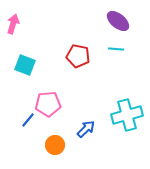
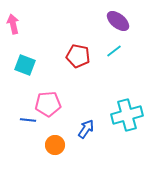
pink arrow: rotated 30 degrees counterclockwise
cyan line: moved 2 px left, 2 px down; rotated 42 degrees counterclockwise
blue line: rotated 56 degrees clockwise
blue arrow: rotated 12 degrees counterclockwise
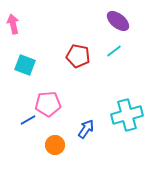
blue line: rotated 35 degrees counterclockwise
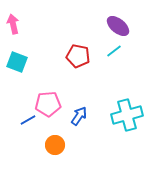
purple ellipse: moved 5 px down
cyan square: moved 8 px left, 3 px up
blue arrow: moved 7 px left, 13 px up
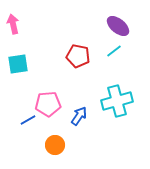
cyan square: moved 1 px right, 2 px down; rotated 30 degrees counterclockwise
cyan cross: moved 10 px left, 14 px up
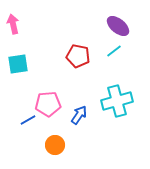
blue arrow: moved 1 px up
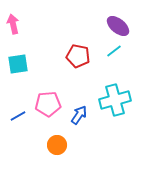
cyan cross: moved 2 px left, 1 px up
blue line: moved 10 px left, 4 px up
orange circle: moved 2 px right
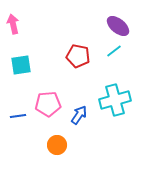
cyan square: moved 3 px right, 1 px down
blue line: rotated 21 degrees clockwise
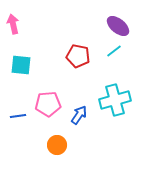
cyan square: rotated 15 degrees clockwise
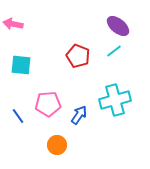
pink arrow: rotated 66 degrees counterclockwise
red pentagon: rotated 10 degrees clockwise
blue line: rotated 63 degrees clockwise
